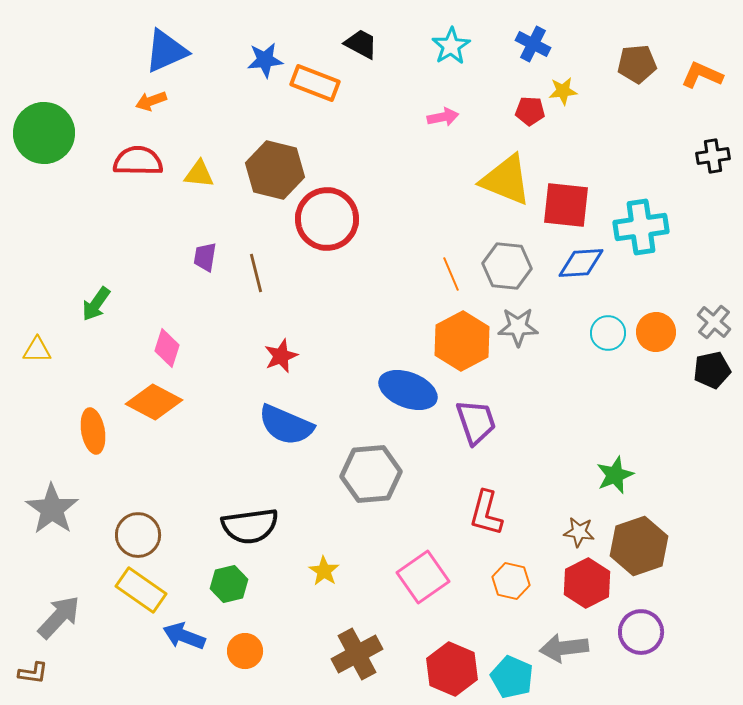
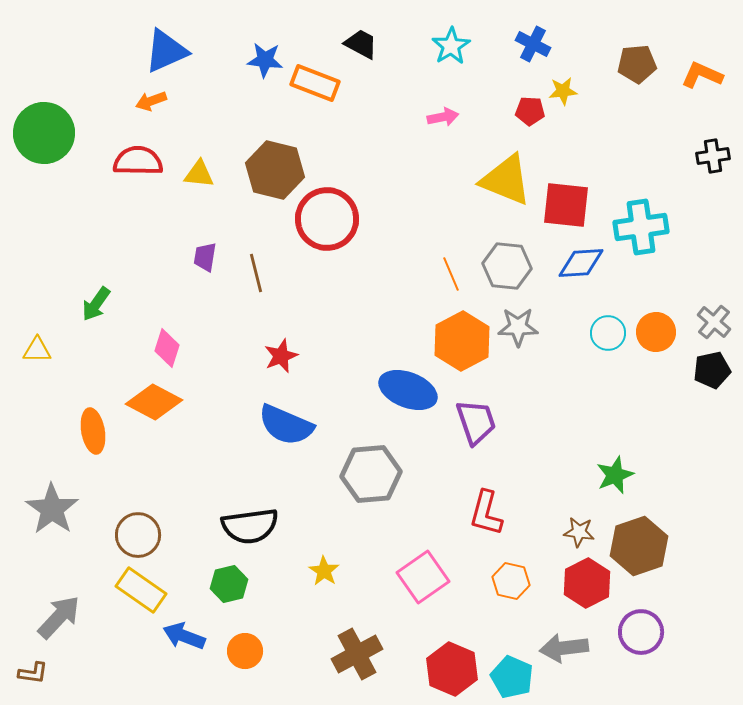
blue star at (265, 60): rotated 12 degrees clockwise
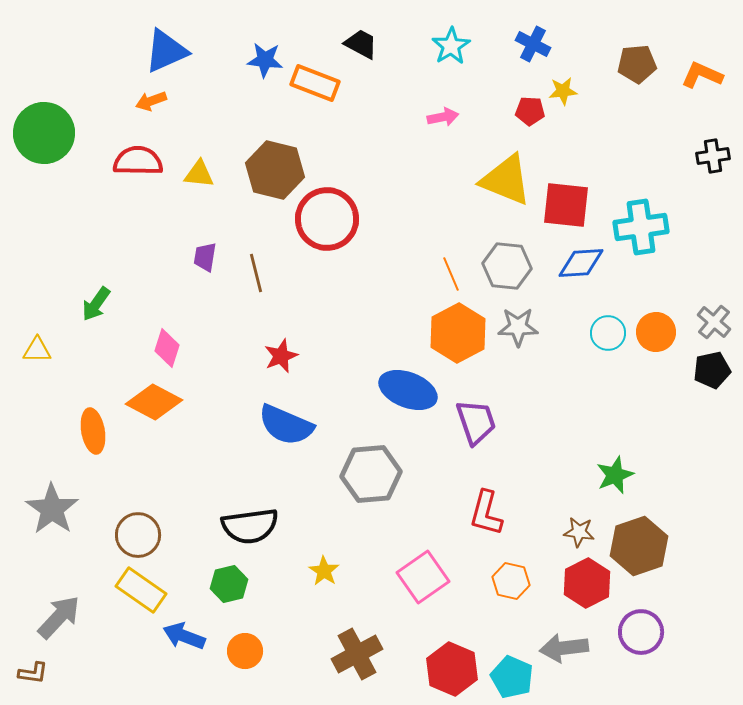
orange hexagon at (462, 341): moved 4 px left, 8 px up
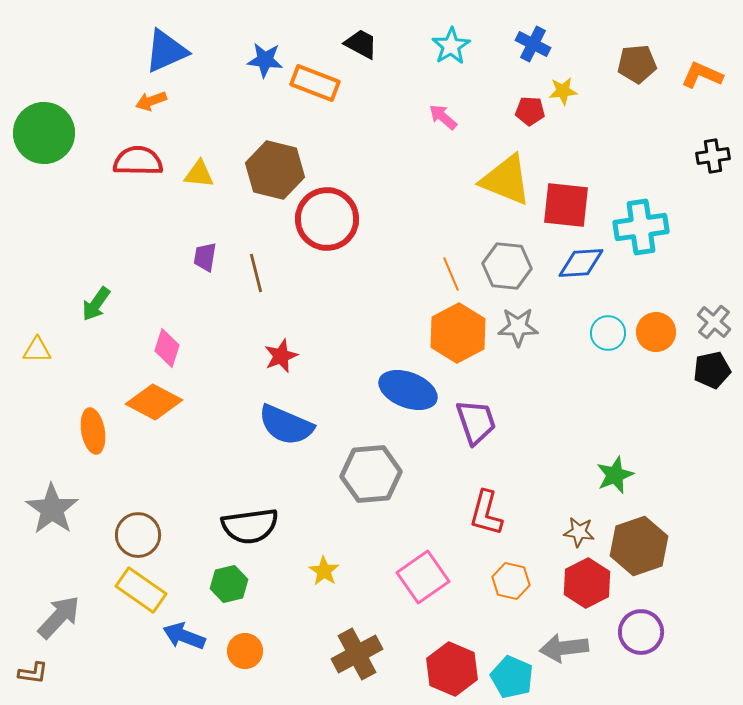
pink arrow at (443, 117): rotated 128 degrees counterclockwise
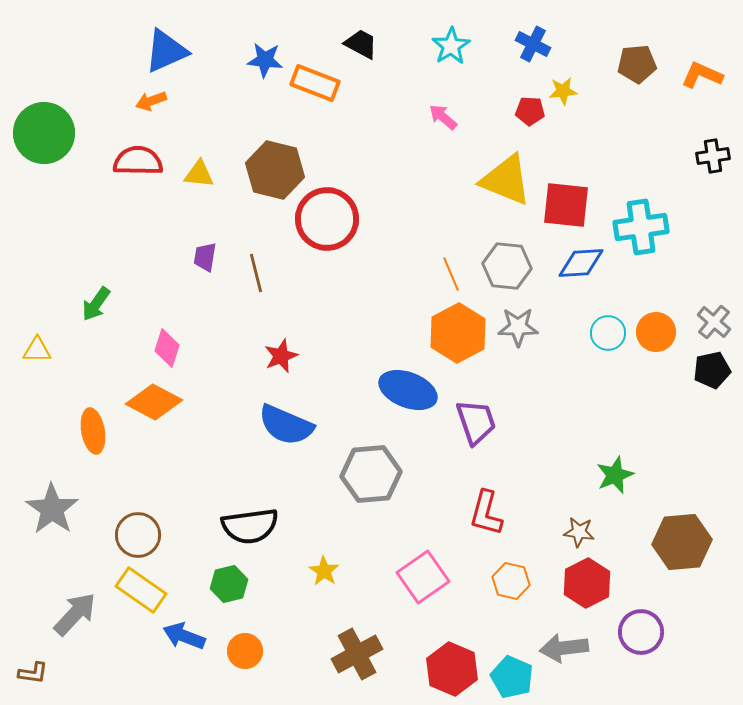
brown hexagon at (639, 546): moved 43 px right, 4 px up; rotated 14 degrees clockwise
gray arrow at (59, 617): moved 16 px right, 3 px up
